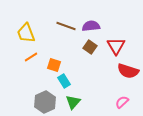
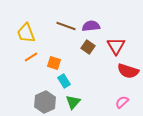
brown square: moved 2 px left
orange square: moved 2 px up
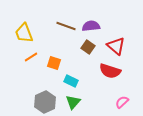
yellow trapezoid: moved 2 px left
red triangle: rotated 18 degrees counterclockwise
red semicircle: moved 18 px left
cyan rectangle: moved 7 px right; rotated 32 degrees counterclockwise
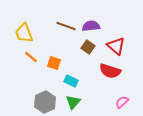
orange line: rotated 72 degrees clockwise
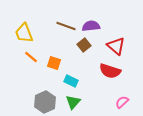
brown square: moved 4 px left, 2 px up; rotated 16 degrees clockwise
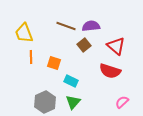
orange line: rotated 48 degrees clockwise
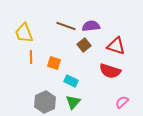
red triangle: rotated 24 degrees counterclockwise
